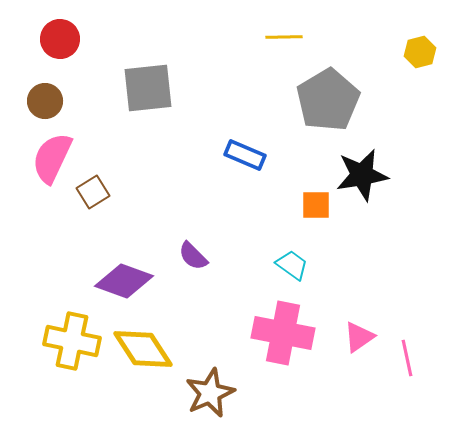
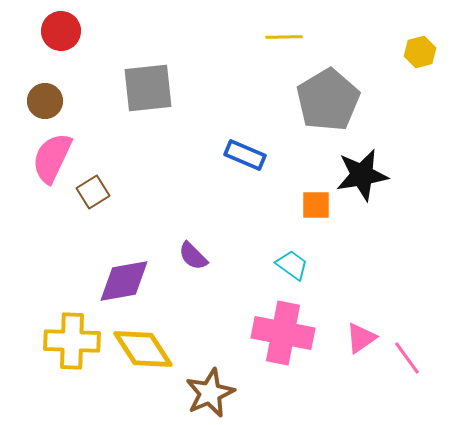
red circle: moved 1 px right, 8 px up
purple diamond: rotated 30 degrees counterclockwise
pink triangle: moved 2 px right, 1 px down
yellow cross: rotated 10 degrees counterclockwise
pink line: rotated 24 degrees counterclockwise
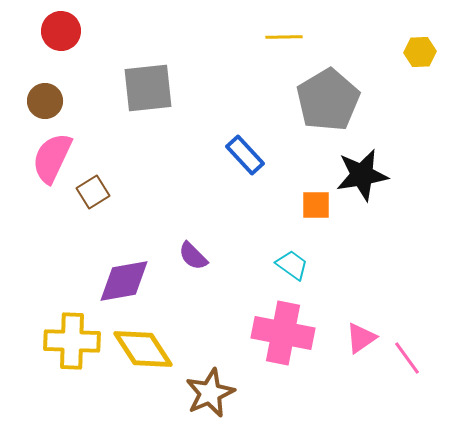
yellow hexagon: rotated 12 degrees clockwise
blue rectangle: rotated 24 degrees clockwise
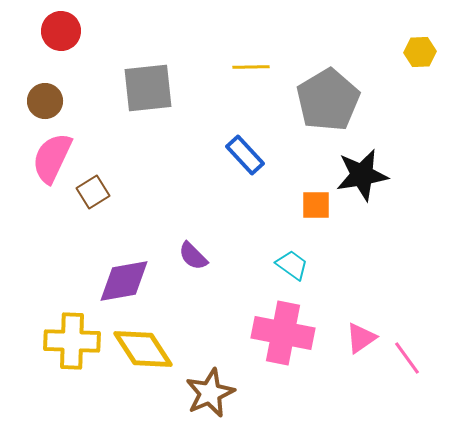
yellow line: moved 33 px left, 30 px down
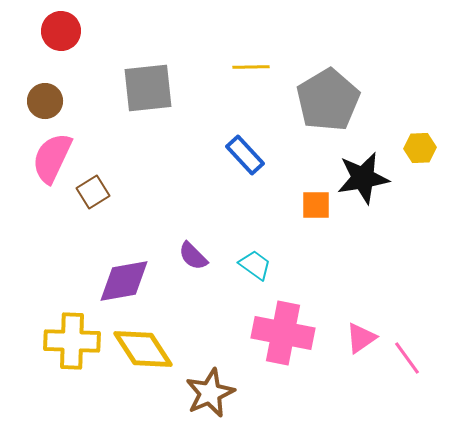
yellow hexagon: moved 96 px down
black star: moved 1 px right, 3 px down
cyan trapezoid: moved 37 px left
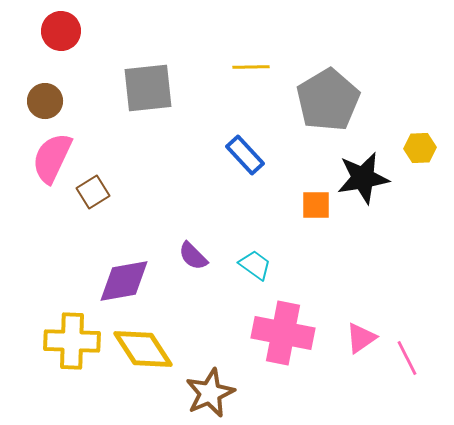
pink line: rotated 9 degrees clockwise
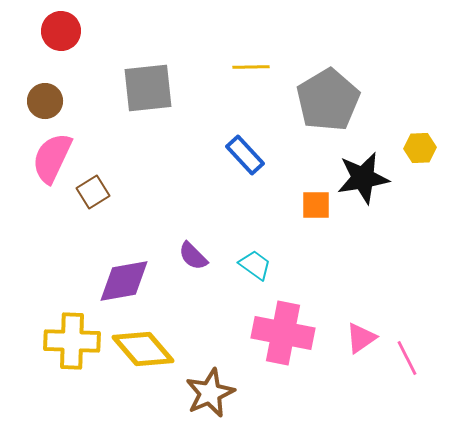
yellow diamond: rotated 8 degrees counterclockwise
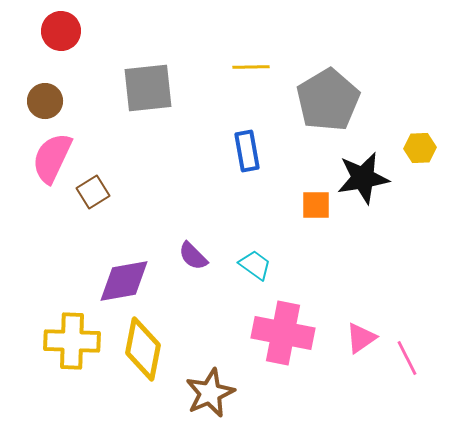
blue rectangle: moved 2 px right, 4 px up; rotated 33 degrees clockwise
yellow diamond: rotated 52 degrees clockwise
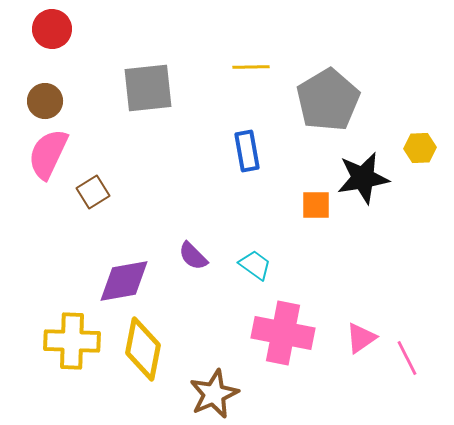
red circle: moved 9 px left, 2 px up
pink semicircle: moved 4 px left, 4 px up
brown star: moved 4 px right, 1 px down
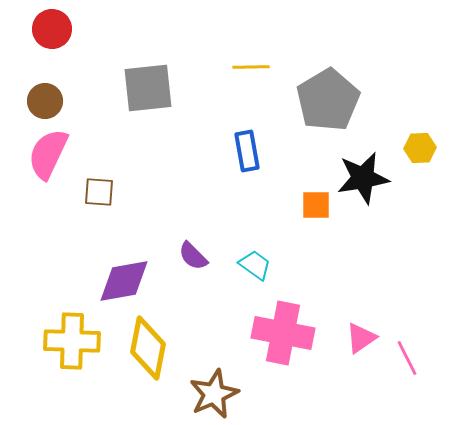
brown square: moved 6 px right; rotated 36 degrees clockwise
yellow diamond: moved 5 px right, 1 px up
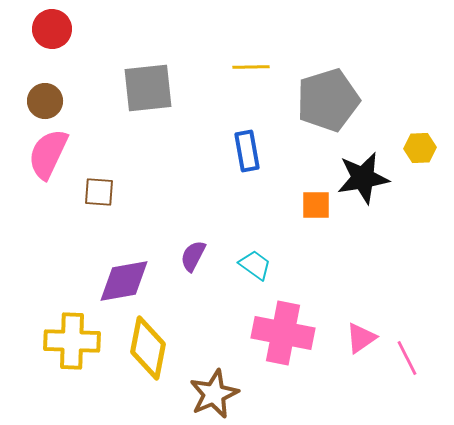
gray pentagon: rotated 14 degrees clockwise
purple semicircle: rotated 72 degrees clockwise
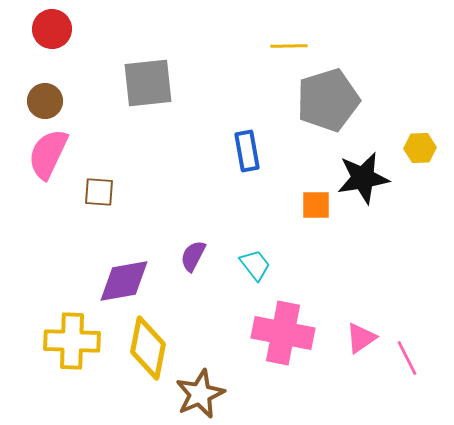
yellow line: moved 38 px right, 21 px up
gray square: moved 5 px up
cyan trapezoid: rotated 16 degrees clockwise
brown star: moved 14 px left
